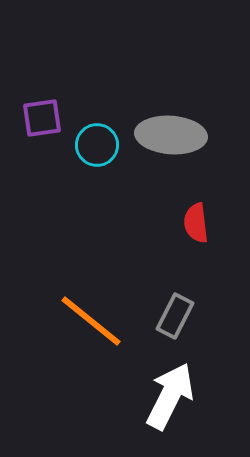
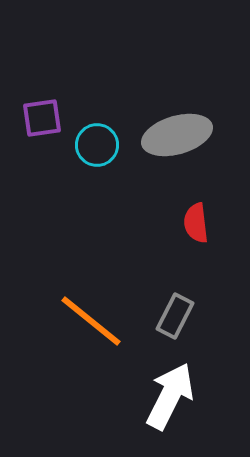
gray ellipse: moved 6 px right; rotated 20 degrees counterclockwise
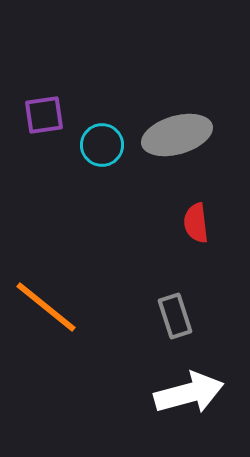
purple square: moved 2 px right, 3 px up
cyan circle: moved 5 px right
gray rectangle: rotated 45 degrees counterclockwise
orange line: moved 45 px left, 14 px up
white arrow: moved 19 px right, 3 px up; rotated 48 degrees clockwise
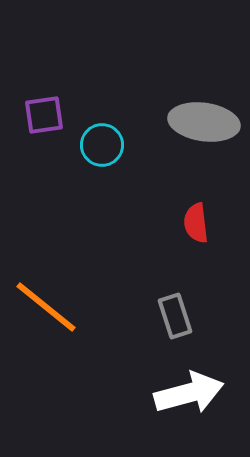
gray ellipse: moved 27 px right, 13 px up; rotated 24 degrees clockwise
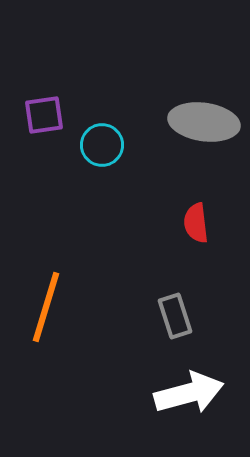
orange line: rotated 68 degrees clockwise
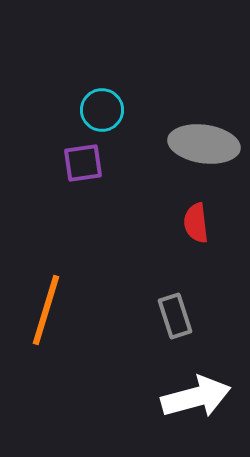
purple square: moved 39 px right, 48 px down
gray ellipse: moved 22 px down
cyan circle: moved 35 px up
orange line: moved 3 px down
white arrow: moved 7 px right, 4 px down
